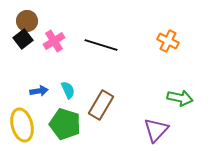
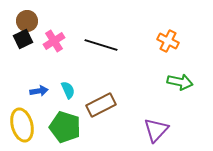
black square: rotated 12 degrees clockwise
green arrow: moved 16 px up
brown rectangle: rotated 32 degrees clockwise
green pentagon: moved 3 px down
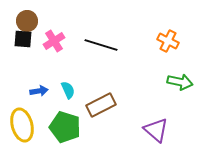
black square: rotated 30 degrees clockwise
purple triangle: rotated 32 degrees counterclockwise
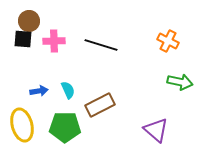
brown circle: moved 2 px right
pink cross: rotated 30 degrees clockwise
brown rectangle: moved 1 px left
green pentagon: rotated 16 degrees counterclockwise
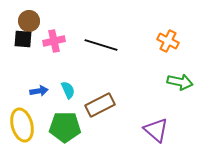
pink cross: rotated 10 degrees counterclockwise
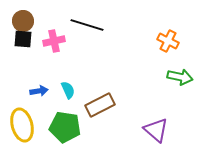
brown circle: moved 6 px left
black line: moved 14 px left, 20 px up
green arrow: moved 5 px up
green pentagon: rotated 8 degrees clockwise
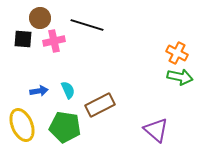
brown circle: moved 17 px right, 3 px up
orange cross: moved 9 px right, 12 px down
yellow ellipse: rotated 8 degrees counterclockwise
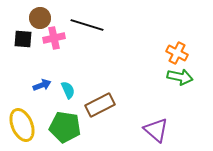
pink cross: moved 3 px up
blue arrow: moved 3 px right, 6 px up; rotated 12 degrees counterclockwise
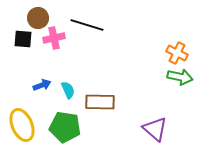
brown circle: moved 2 px left
brown rectangle: moved 3 px up; rotated 28 degrees clockwise
purple triangle: moved 1 px left, 1 px up
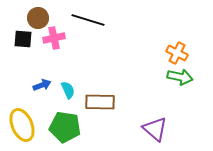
black line: moved 1 px right, 5 px up
